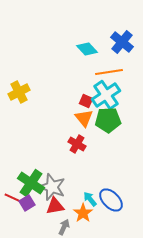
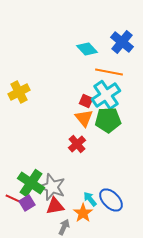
orange line: rotated 20 degrees clockwise
red cross: rotated 18 degrees clockwise
red line: moved 1 px right, 1 px down
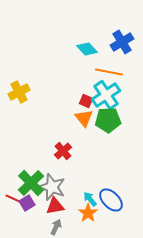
blue cross: rotated 20 degrees clockwise
red cross: moved 14 px left, 7 px down
green cross: rotated 12 degrees clockwise
orange star: moved 5 px right
gray arrow: moved 8 px left
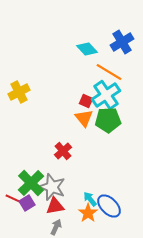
orange line: rotated 20 degrees clockwise
blue ellipse: moved 2 px left, 6 px down
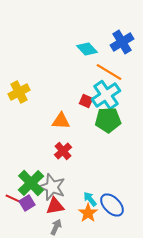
orange triangle: moved 23 px left, 3 px down; rotated 48 degrees counterclockwise
blue ellipse: moved 3 px right, 1 px up
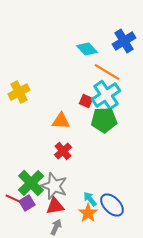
blue cross: moved 2 px right, 1 px up
orange line: moved 2 px left
green pentagon: moved 4 px left
gray star: moved 2 px right, 1 px up
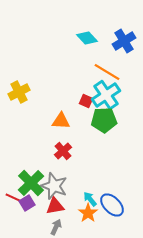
cyan diamond: moved 11 px up
red line: moved 1 px up
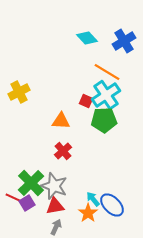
cyan arrow: moved 3 px right
